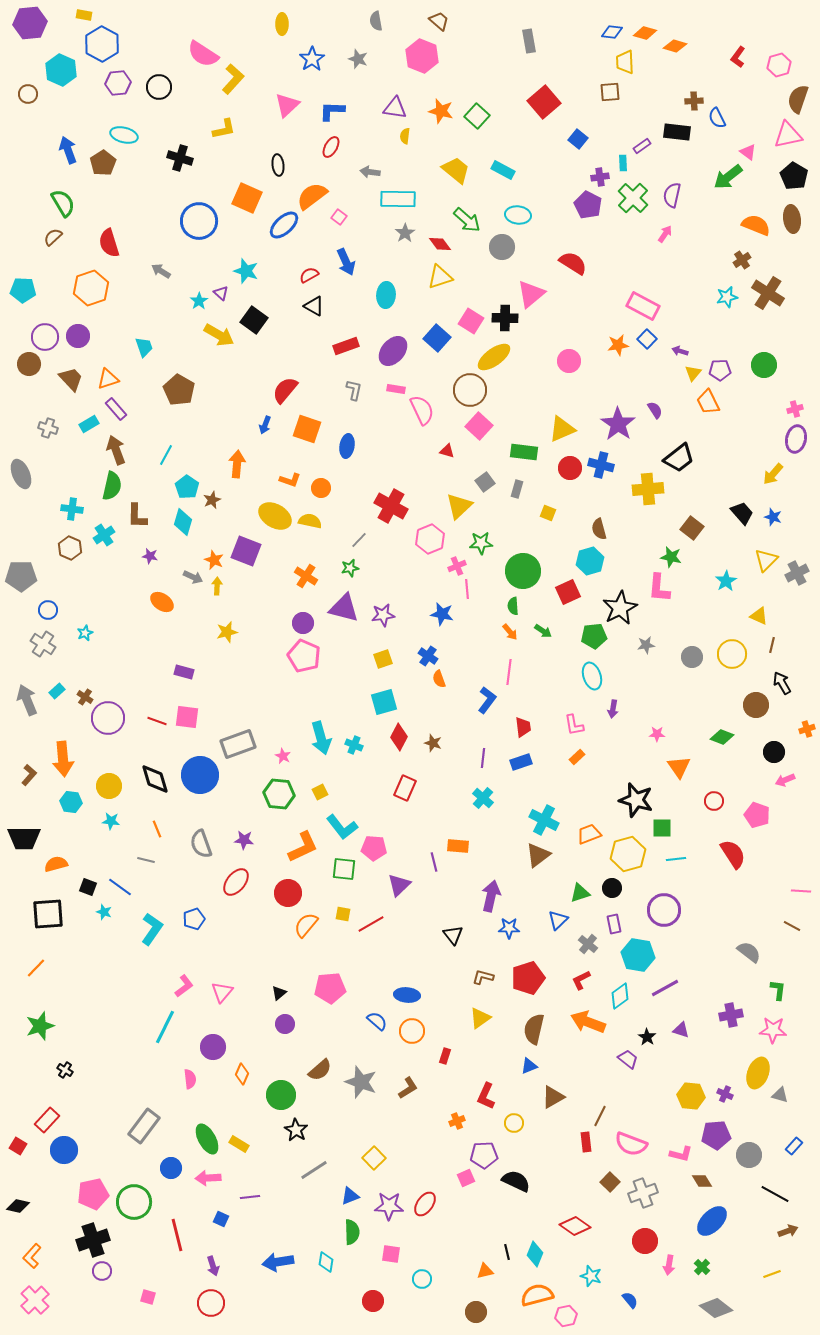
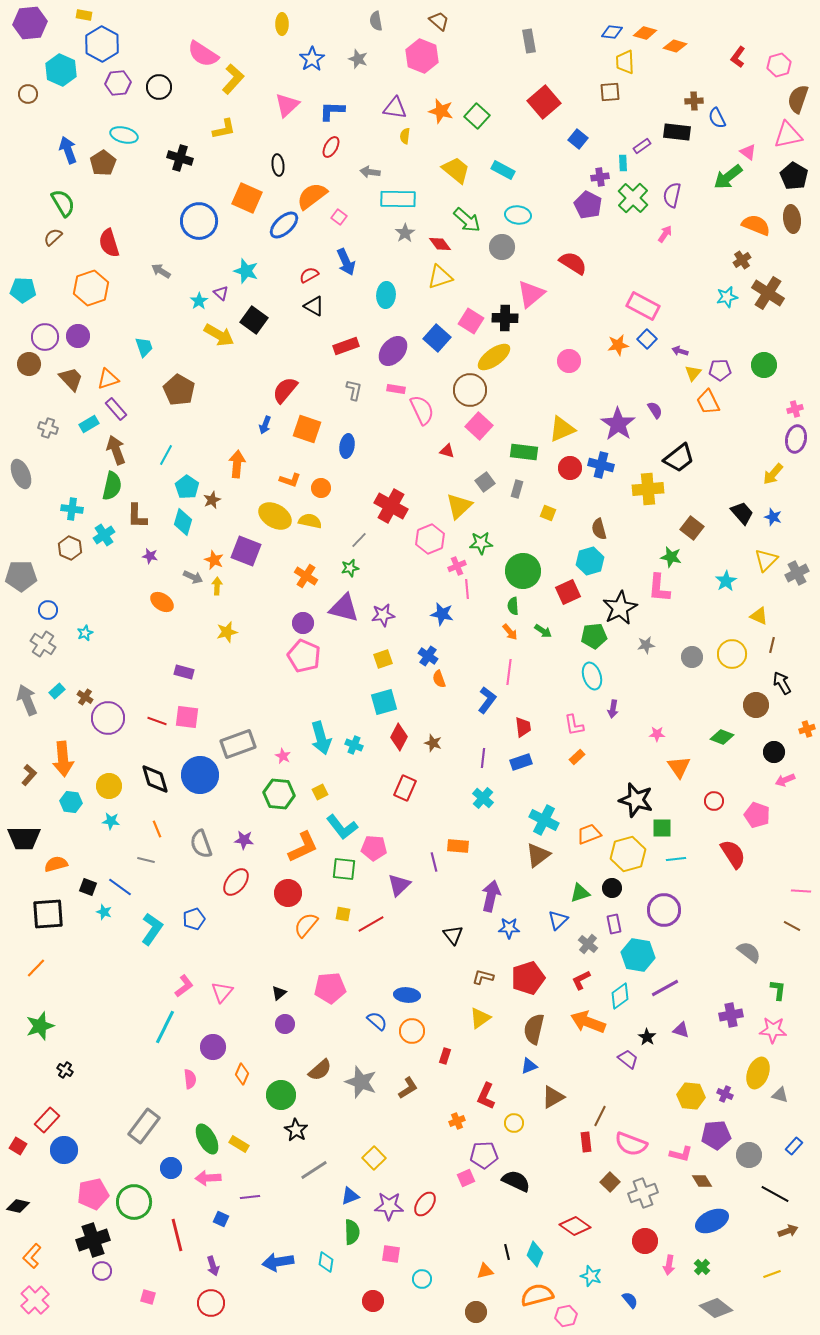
blue ellipse at (712, 1221): rotated 20 degrees clockwise
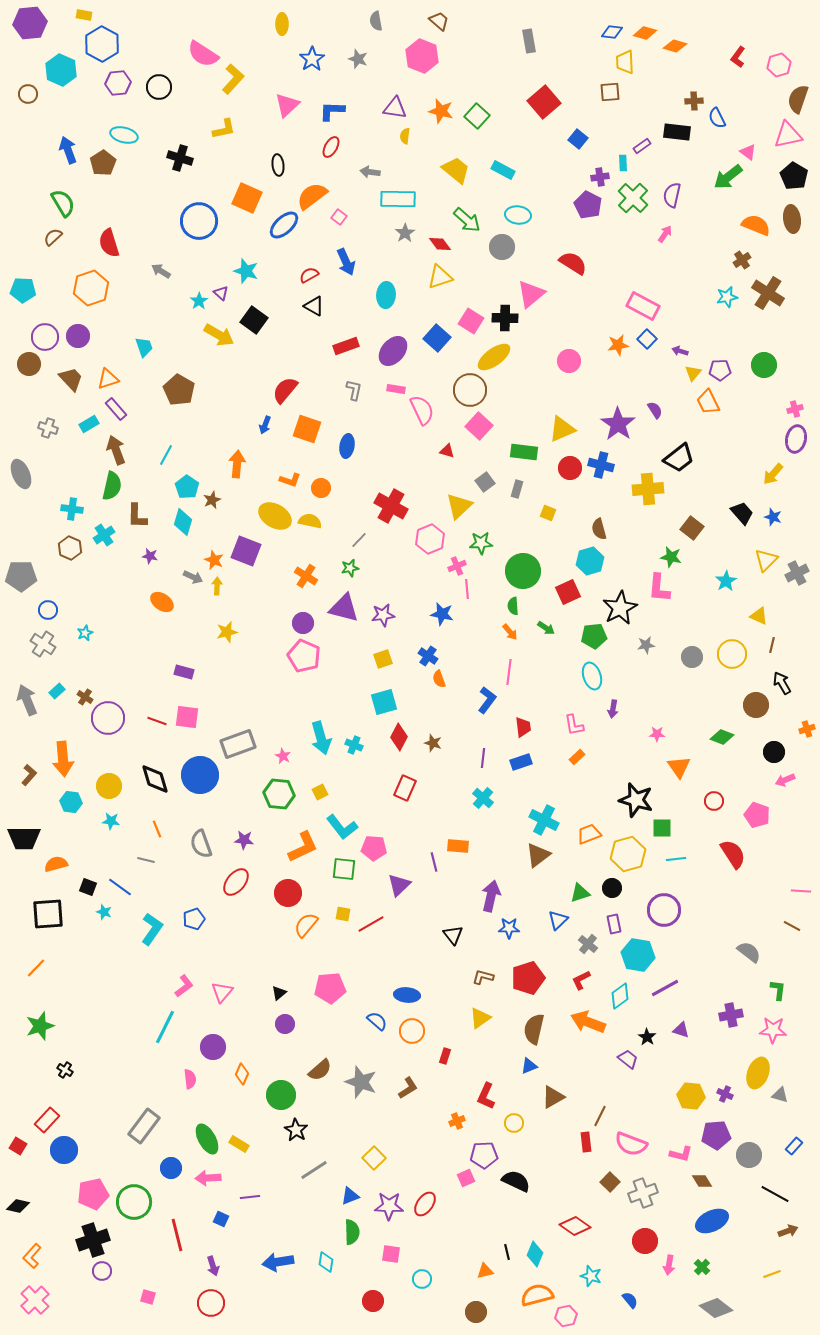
green arrow at (543, 631): moved 3 px right, 3 px up
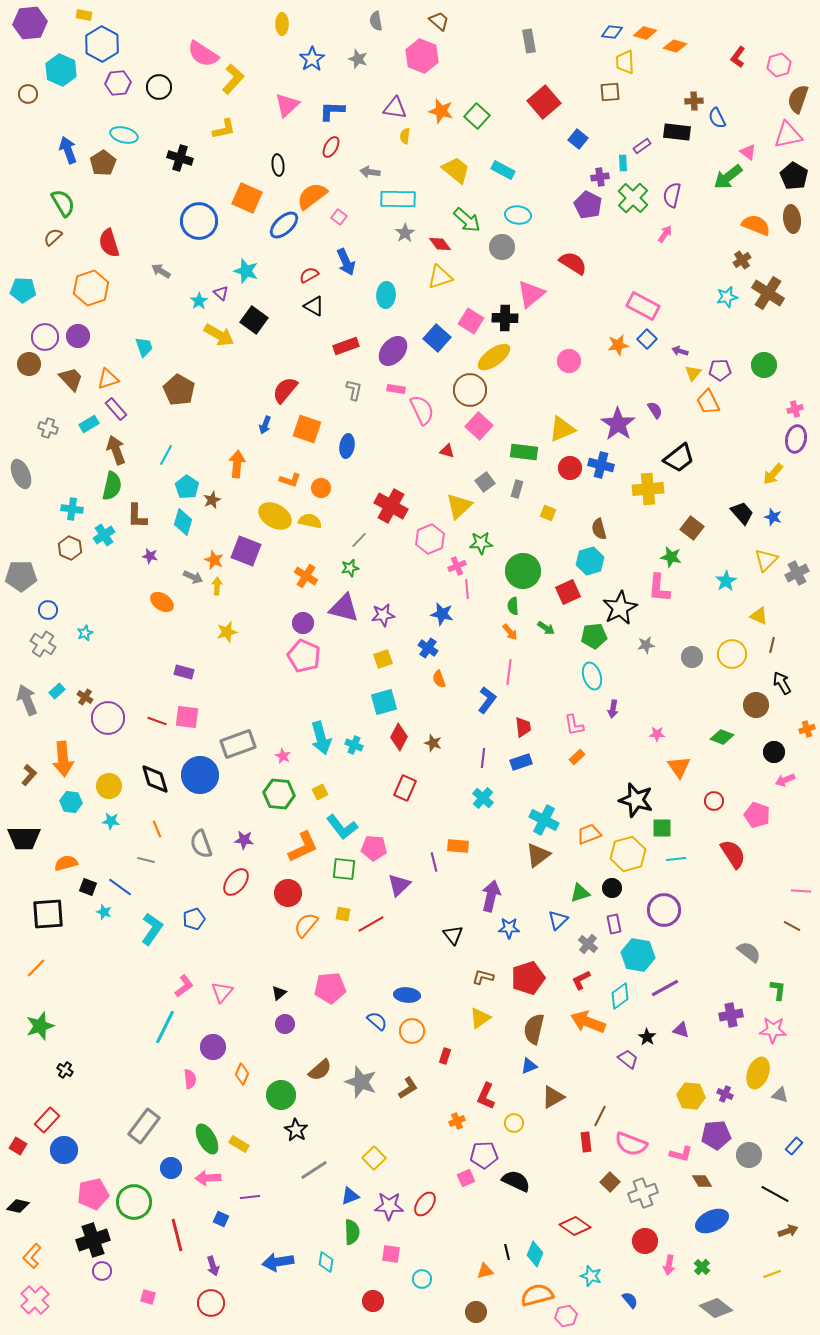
blue cross at (428, 656): moved 8 px up
orange semicircle at (56, 864): moved 10 px right, 1 px up
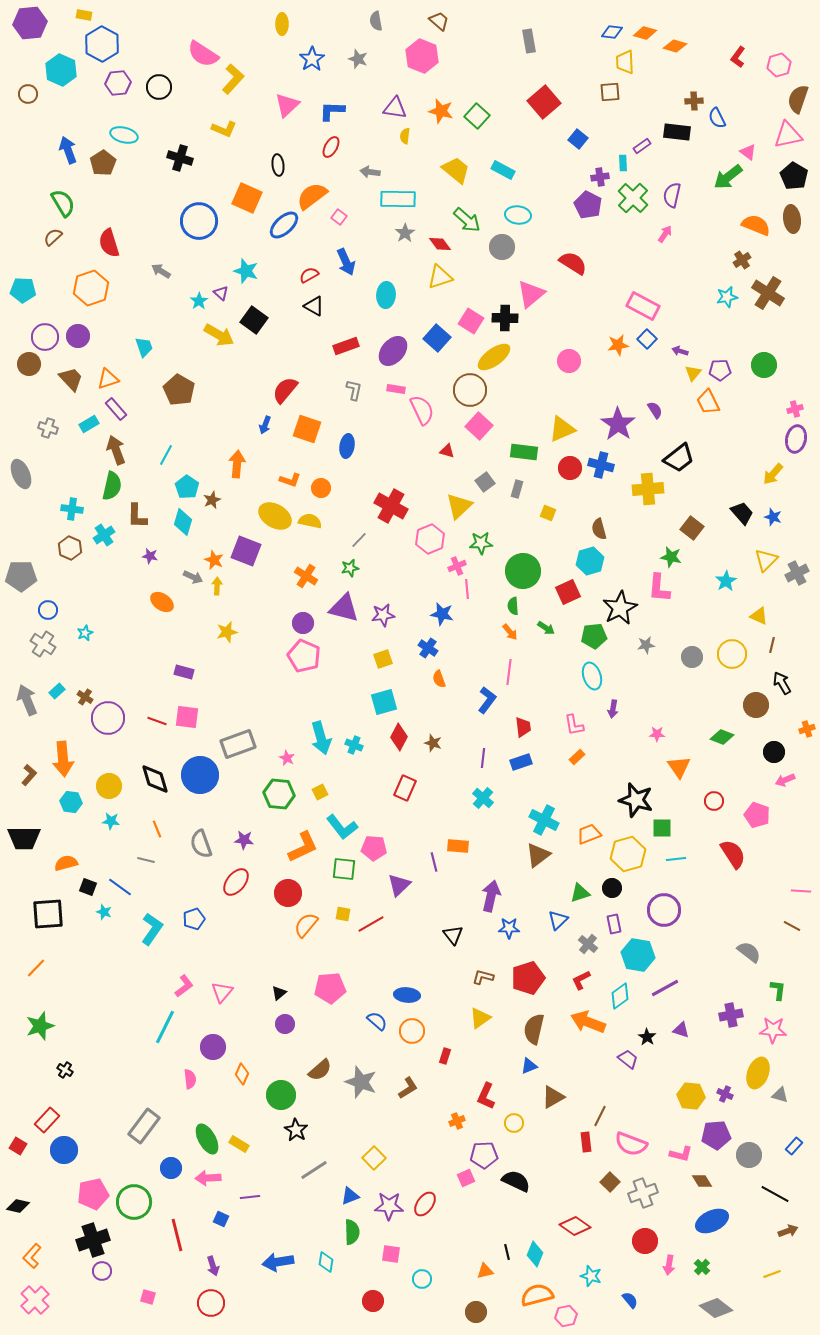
yellow L-shape at (224, 129): rotated 35 degrees clockwise
pink star at (283, 756): moved 4 px right, 2 px down
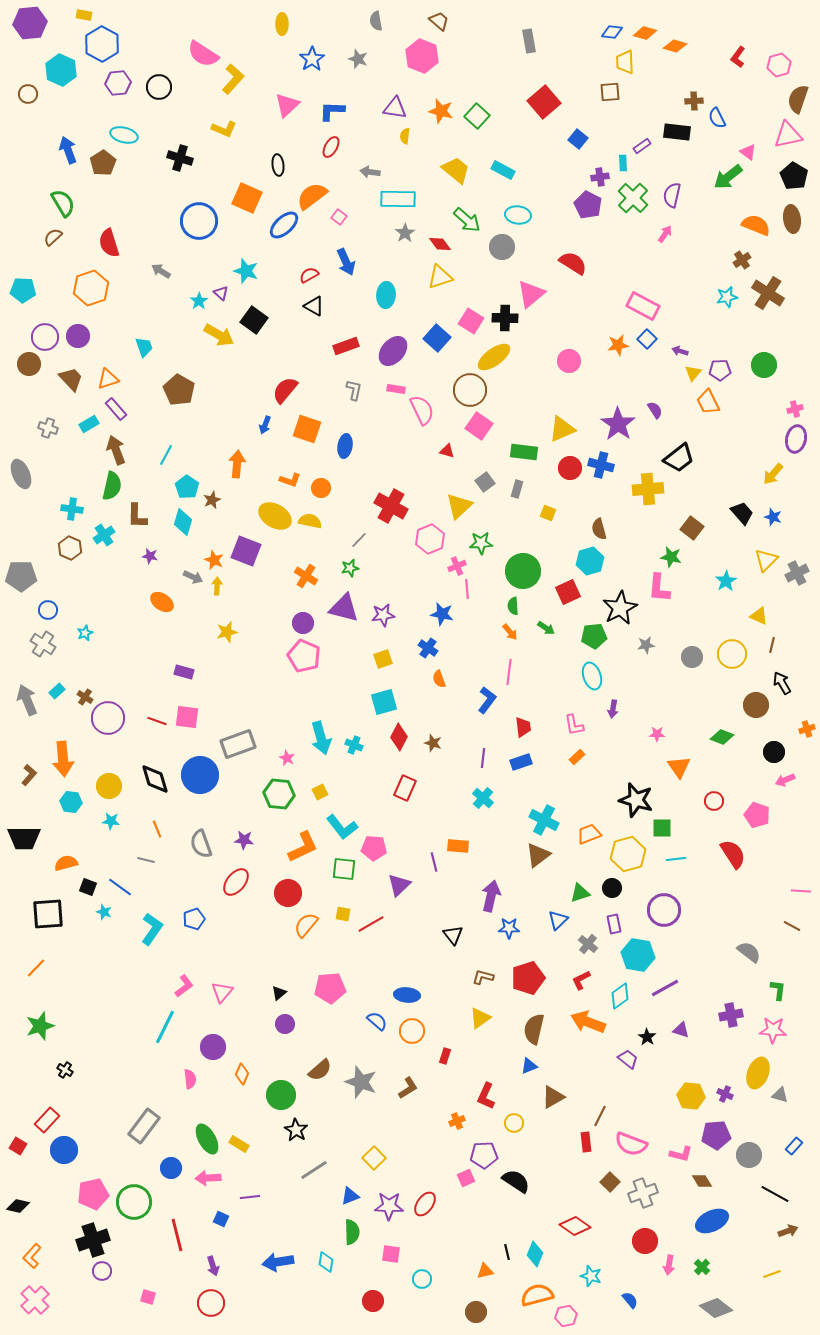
pink square at (479, 426): rotated 8 degrees counterclockwise
blue ellipse at (347, 446): moved 2 px left
black semicircle at (516, 1181): rotated 8 degrees clockwise
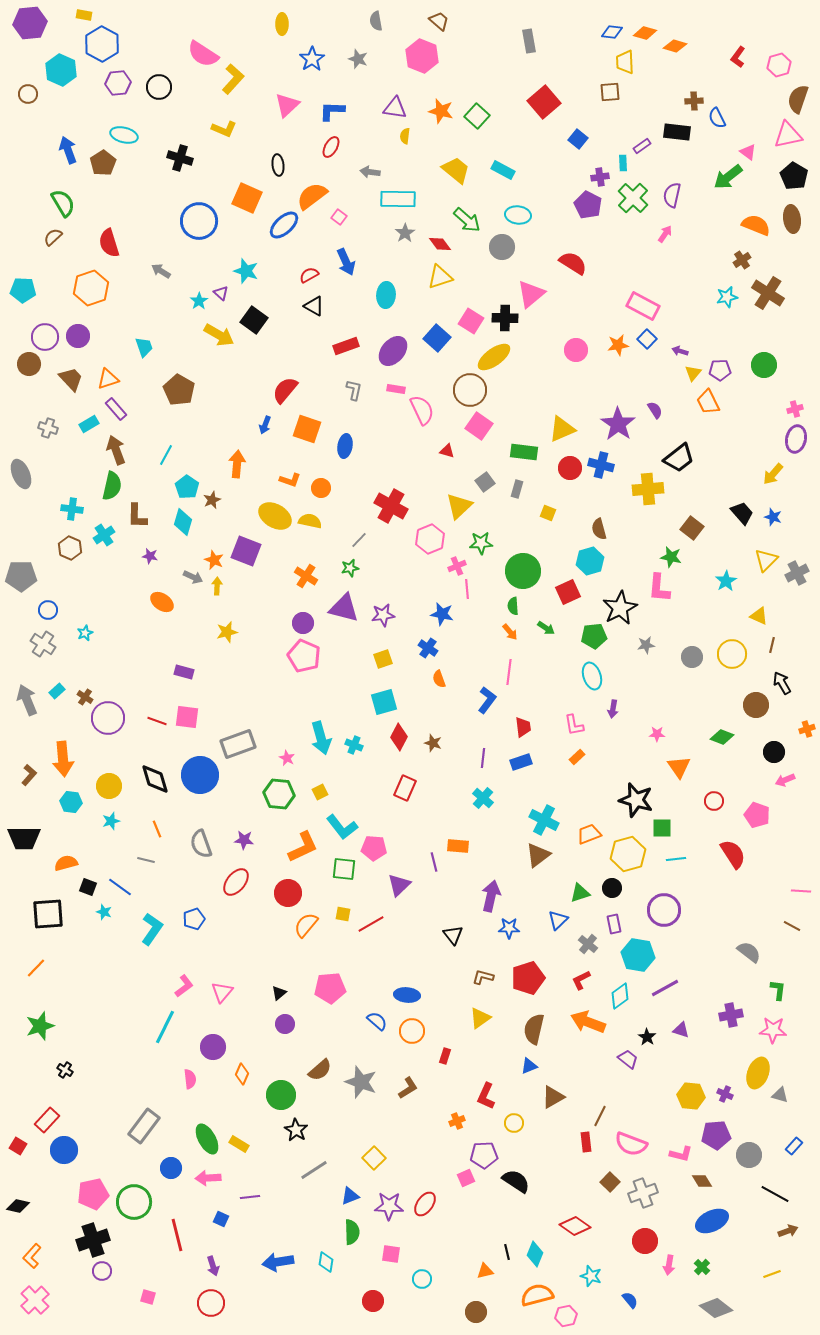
pink circle at (569, 361): moved 7 px right, 11 px up
cyan star at (111, 821): rotated 24 degrees counterclockwise
